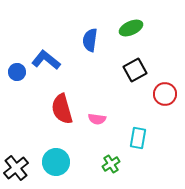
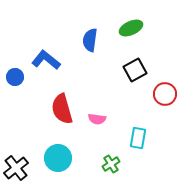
blue circle: moved 2 px left, 5 px down
cyan circle: moved 2 px right, 4 px up
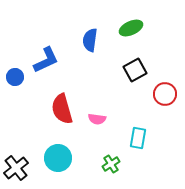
blue L-shape: rotated 116 degrees clockwise
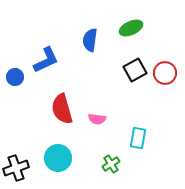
red circle: moved 21 px up
black cross: rotated 20 degrees clockwise
